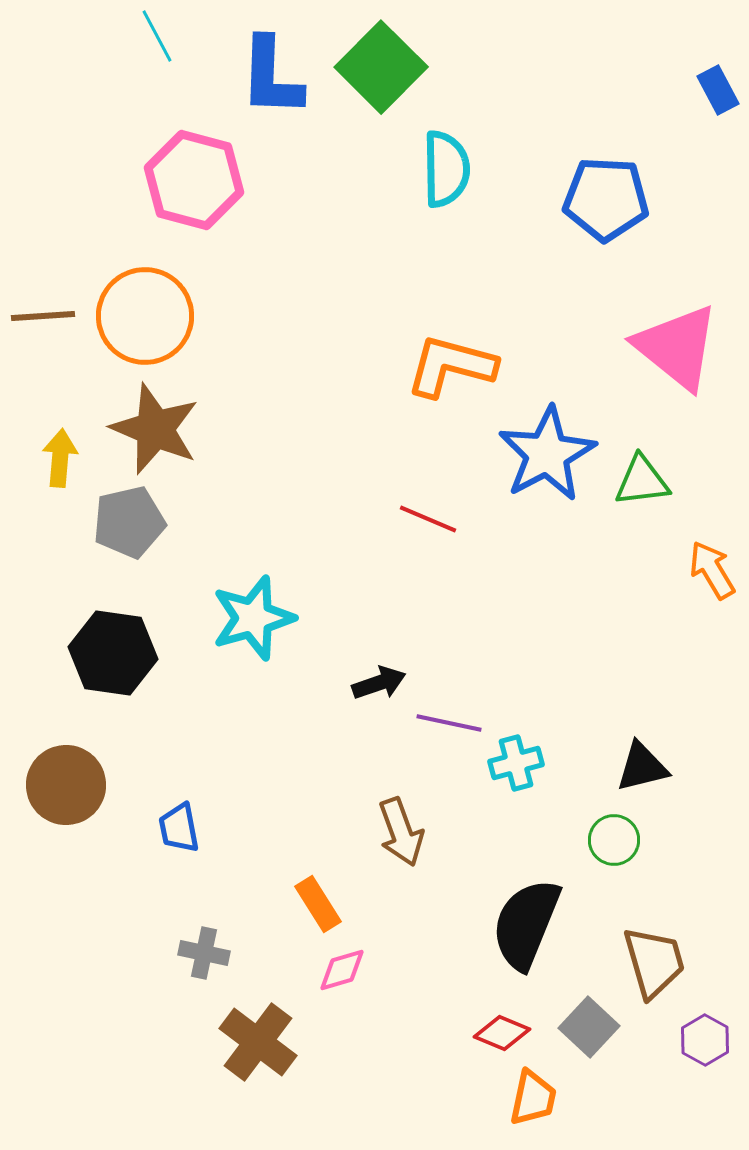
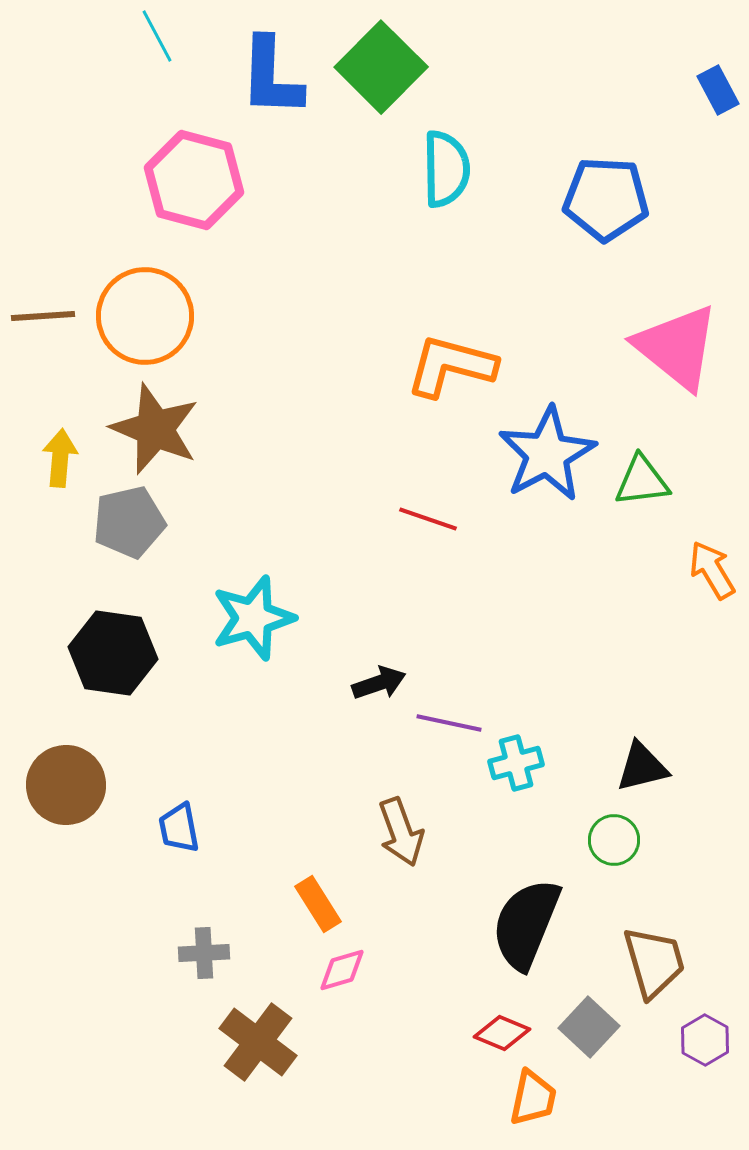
red line: rotated 4 degrees counterclockwise
gray cross: rotated 15 degrees counterclockwise
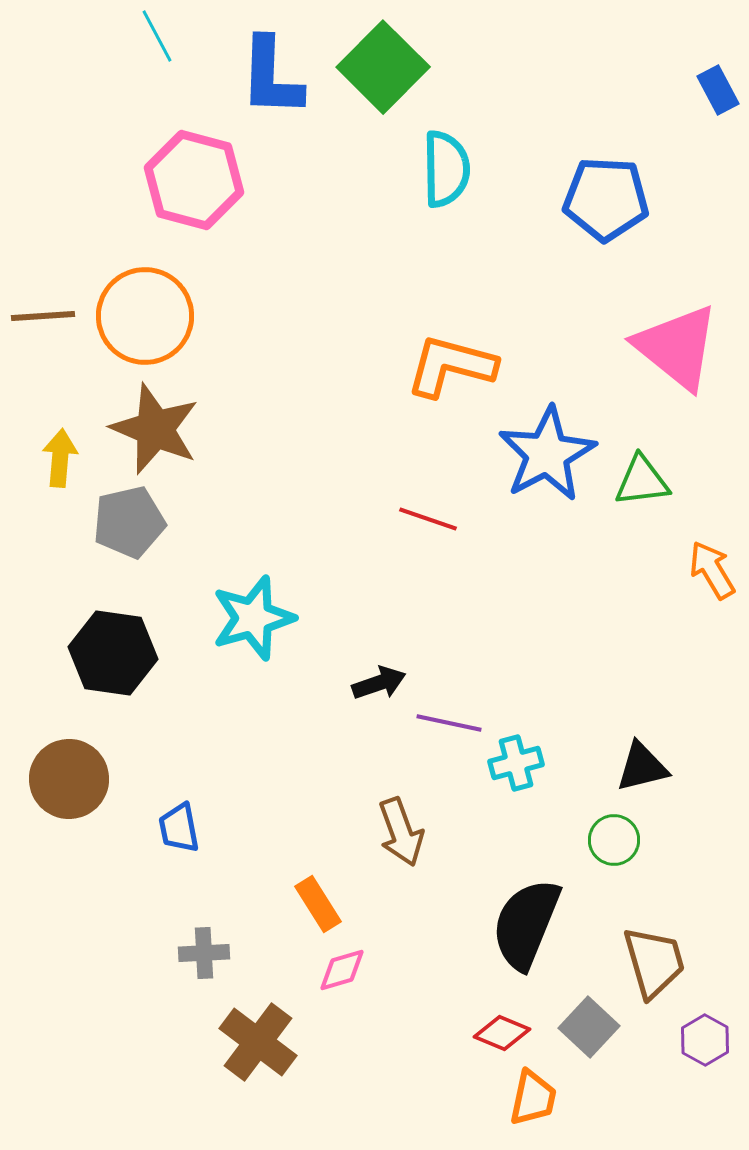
green square: moved 2 px right
brown circle: moved 3 px right, 6 px up
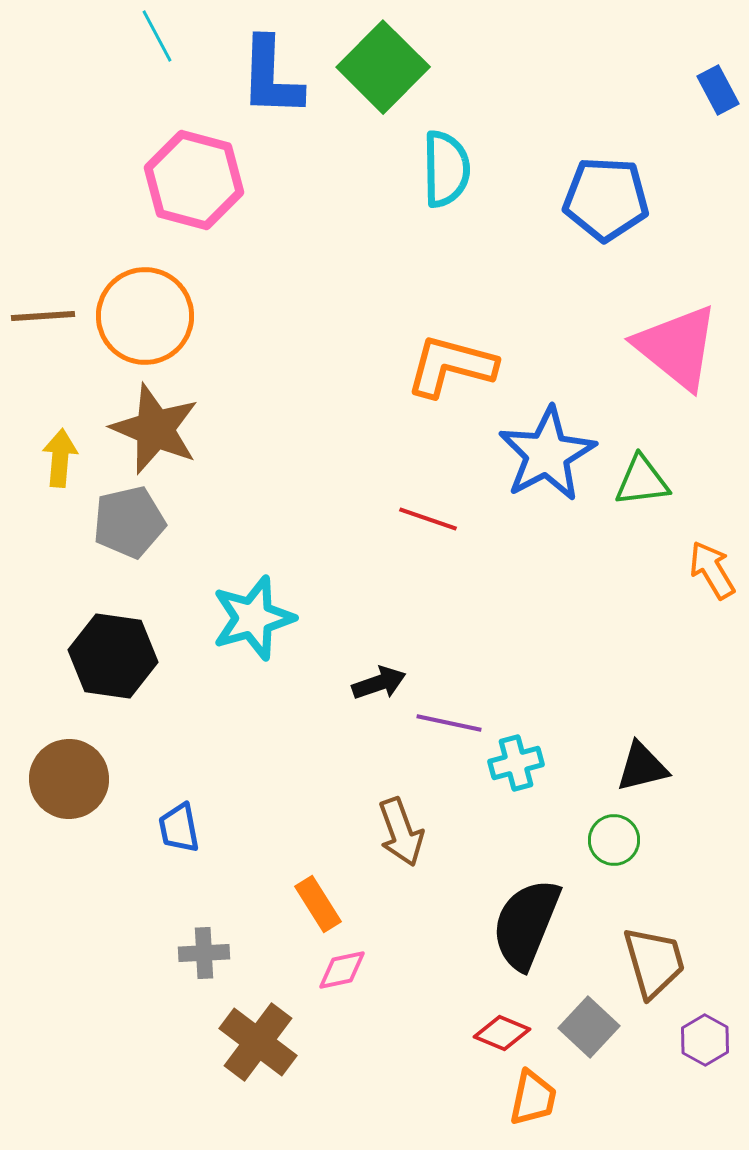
black hexagon: moved 3 px down
pink diamond: rotated 4 degrees clockwise
